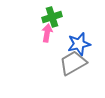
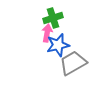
green cross: moved 1 px right, 1 px down
blue star: moved 21 px left, 1 px down
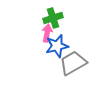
blue star: moved 1 px left, 1 px down
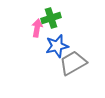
green cross: moved 2 px left
pink arrow: moved 10 px left, 5 px up
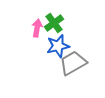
green cross: moved 3 px right, 5 px down; rotated 18 degrees counterclockwise
blue star: moved 1 px right
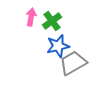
green cross: moved 2 px left, 2 px up
pink arrow: moved 6 px left, 11 px up
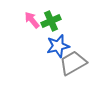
pink arrow: moved 1 px right, 3 px down; rotated 48 degrees counterclockwise
green cross: moved 1 px left; rotated 12 degrees clockwise
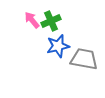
gray trapezoid: moved 11 px right, 4 px up; rotated 40 degrees clockwise
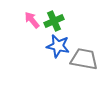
green cross: moved 3 px right
blue star: rotated 25 degrees clockwise
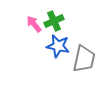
pink arrow: moved 2 px right, 4 px down
gray trapezoid: rotated 92 degrees clockwise
